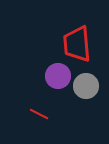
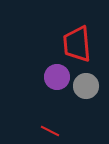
purple circle: moved 1 px left, 1 px down
red line: moved 11 px right, 17 px down
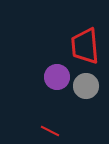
red trapezoid: moved 8 px right, 2 px down
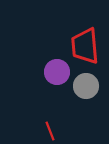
purple circle: moved 5 px up
red line: rotated 42 degrees clockwise
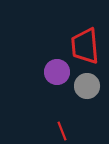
gray circle: moved 1 px right
red line: moved 12 px right
